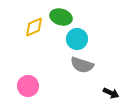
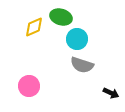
pink circle: moved 1 px right
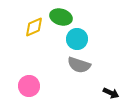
gray semicircle: moved 3 px left
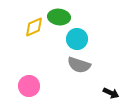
green ellipse: moved 2 px left; rotated 10 degrees counterclockwise
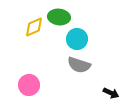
pink circle: moved 1 px up
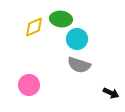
green ellipse: moved 2 px right, 2 px down
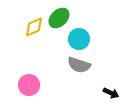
green ellipse: moved 2 px left, 1 px up; rotated 50 degrees counterclockwise
cyan circle: moved 2 px right
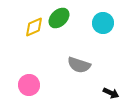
cyan circle: moved 24 px right, 16 px up
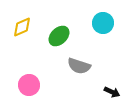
green ellipse: moved 18 px down
yellow diamond: moved 12 px left
gray semicircle: moved 1 px down
black arrow: moved 1 px right, 1 px up
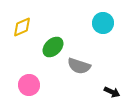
green ellipse: moved 6 px left, 11 px down
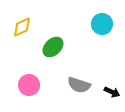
cyan circle: moved 1 px left, 1 px down
gray semicircle: moved 19 px down
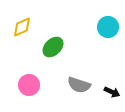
cyan circle: moved 6 px right, 3 px down
